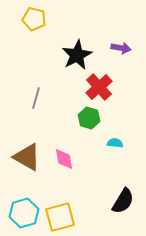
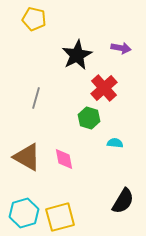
red cross: moved 5 px right, 1 px down
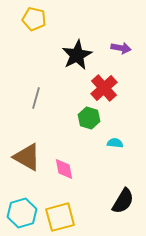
pink diamond: moved 10 px down
cyan hexagon: moved 2 px left
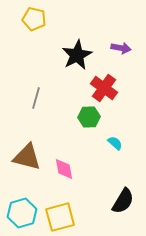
red cross: rotated 12 degrees counterclockwise
green hexagon: moved 1 px up; rotated 20 degrees counterclockwise
cyan semicircle: rotated 35 degrees clockwise
brown triangle: rotated 16 degrees counterclockwise
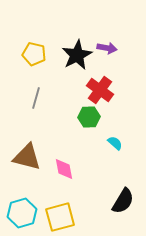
yellow pentagon: moved 35 px down
purple arrow: moved 14 px left
red cross: moved 4 px left, 2 px down
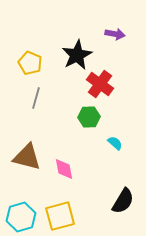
purple arrow: moved 8 px right, 14 px up
yellow pentagon: moved 4 px left, 9 px down; rotated 10 degrees clockwise
red cross: moved 6 px up
cyan hexagon: moved 1 px left, 4 px down
yellow square: moved 1 px up
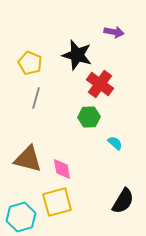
purple arrow: moved 1 px left, 2 px up
black star: rotated 28 degrees counterclockwise
brown triangle: moved 1 px right, 2 px down
pink diamond: moved 2 px left
yellow square: moved 3 px left, 14 px up
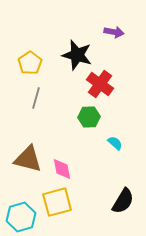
yellow pentagon: rotated 15 degrees clockwise
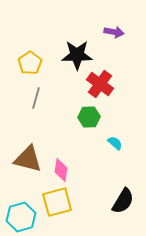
black star: rotated 16 degrees counterclockwise
pink diamond: moved 1 px left, 1 px down; rotated 20 degrees clockwise
